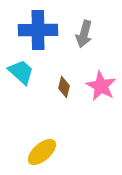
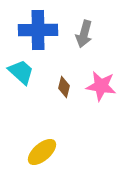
pink star: rotated 20 degrees counterclockwise
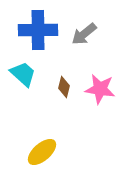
gray arrow: rotated 36 degrees clockwise
cyan trapezoid: moved 2 px right, 2 px down
pink star: moved 1 px left, 3 px down
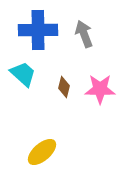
gray arrow: rotated 108 degrees clockwise
pink star: rotated 8 degrees counterclockwise
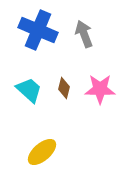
blue cross: rotated 24 degrees clockwise
cyan trapezoid: moved 6 px right, 16 px down
brown diamond: moved 1 px down
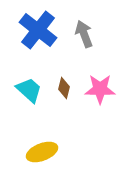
blue cross: rotated 15 degrees clockwise
yellow ellipse: rotated 20 degrees clockwise
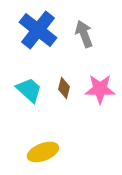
yellow ellipse: moved 1 px right
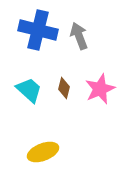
blue cross: rotated 24 degrees counterclockwise
gray arrow: moved 5 px left, 2 px down
pink star: rotated 24 degrees counterclockwise
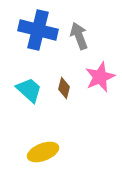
pink star: moved 12 px up
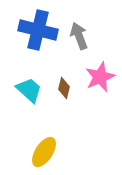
yellow ellipse: moved 1 px right; rotated 36 degrees counterclockwise
